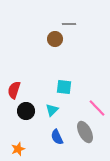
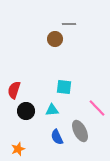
cyan triangle: rotated 40 degrees clockwise
gray ellipse: moved 5 px left, 1 px up
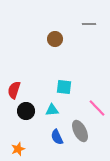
gray line: moved 20 px right
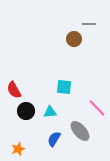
brown circle: moved 19 px right
red semicircle: rotated 48 degrees counterclockwise
cyan triangle: moved 2 px left, 2 px down
gray ellipse: rotated 15 degrees counterclockwise
blue semicircle: moved 3 px left, 2 px down; rotated 56 degrees clockwise
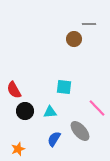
black circle: moved 1 px left
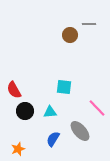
brown circle: moved 4 px left, 4 px up
blue semicircle: moved 1 px left
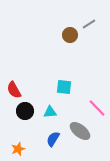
gray line: rotated 32 degrees counterclockwise
gray ellipse: rotated 10 degrees counterclockwise
